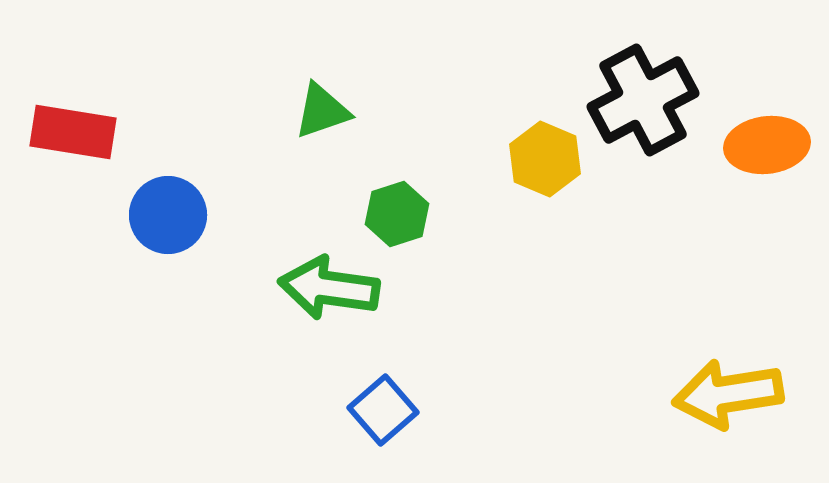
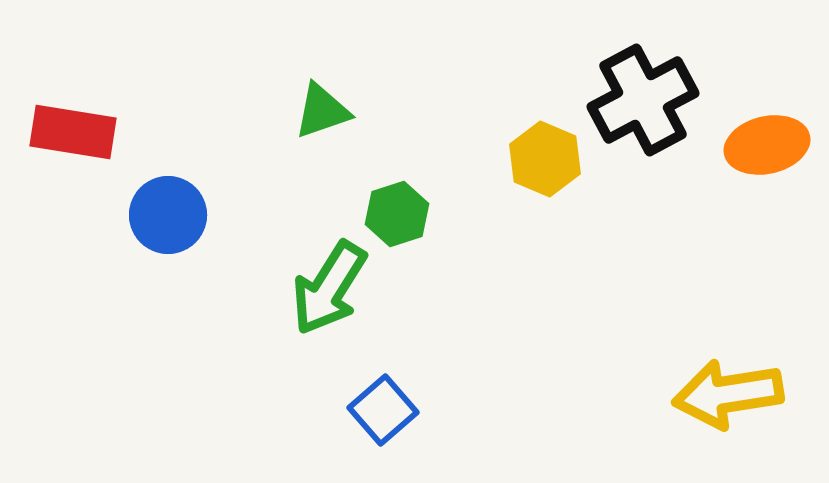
orange ellipse: rotated 6 degrees counterclockwise
green arrow: rotated 66 degrees counterclockwise
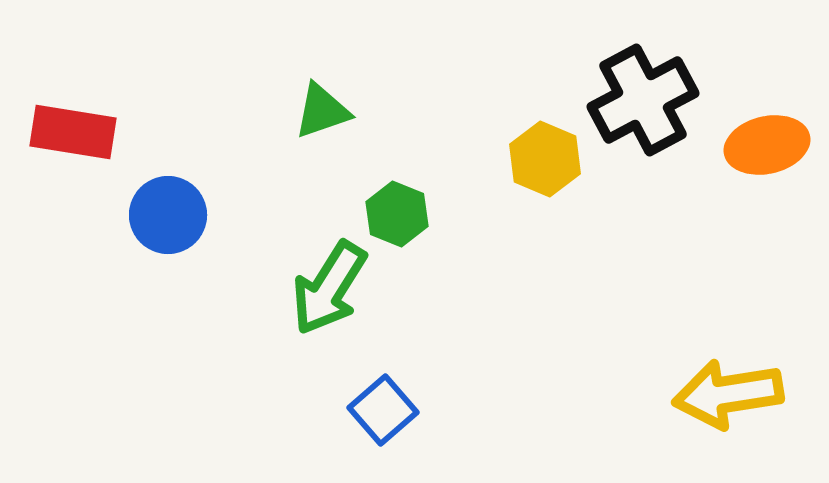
green hexagon: rotated 20 degrees counterclockwise
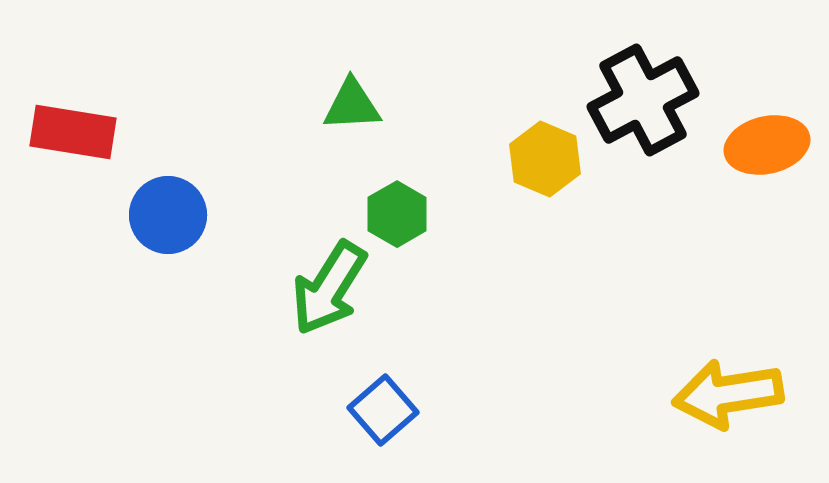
green triangle: moved 30 px right, 6 px up; rotated 16 degrees clockwise
green hexagon: rotated 8 degrees clockwise
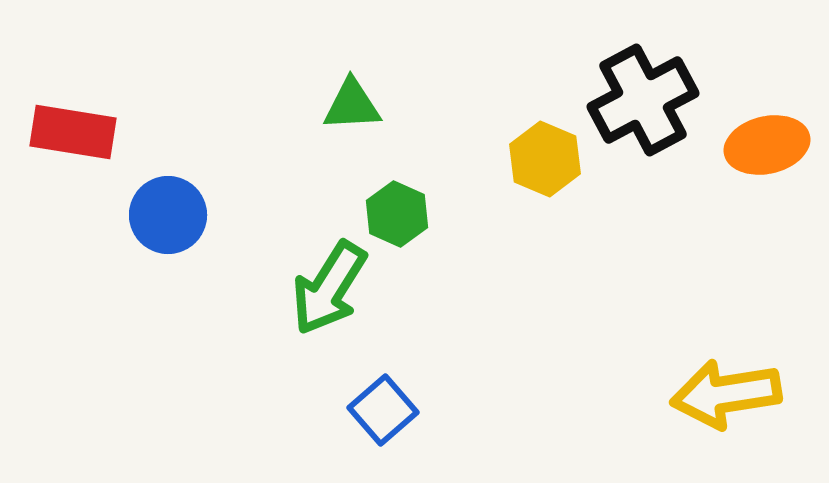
green hexagon: rotated 6 degrees counterclockwise
yellow arrow: moved 2 px left
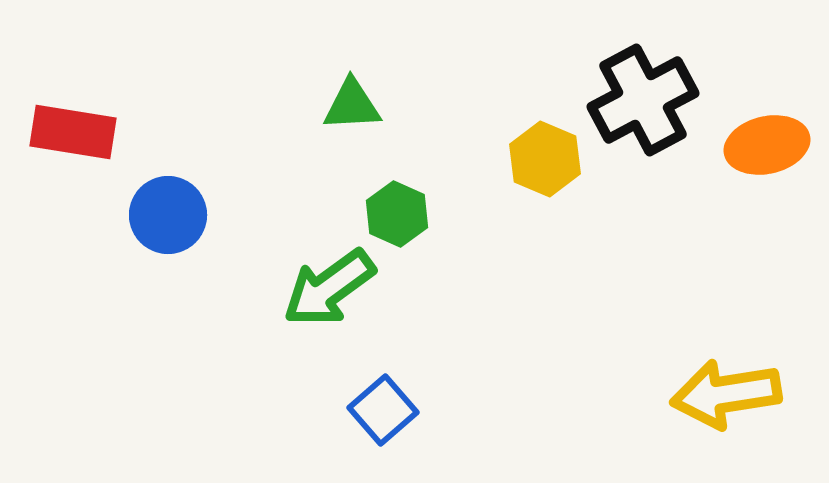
green arrow: rotated 22 degrees clockwise
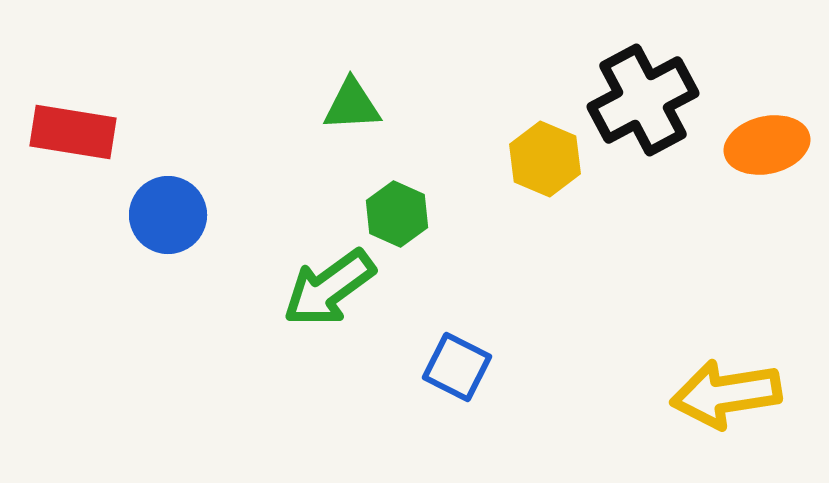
blue square: moved 74 px right, 43 px up; rotated 22 degrees counterclockwise
